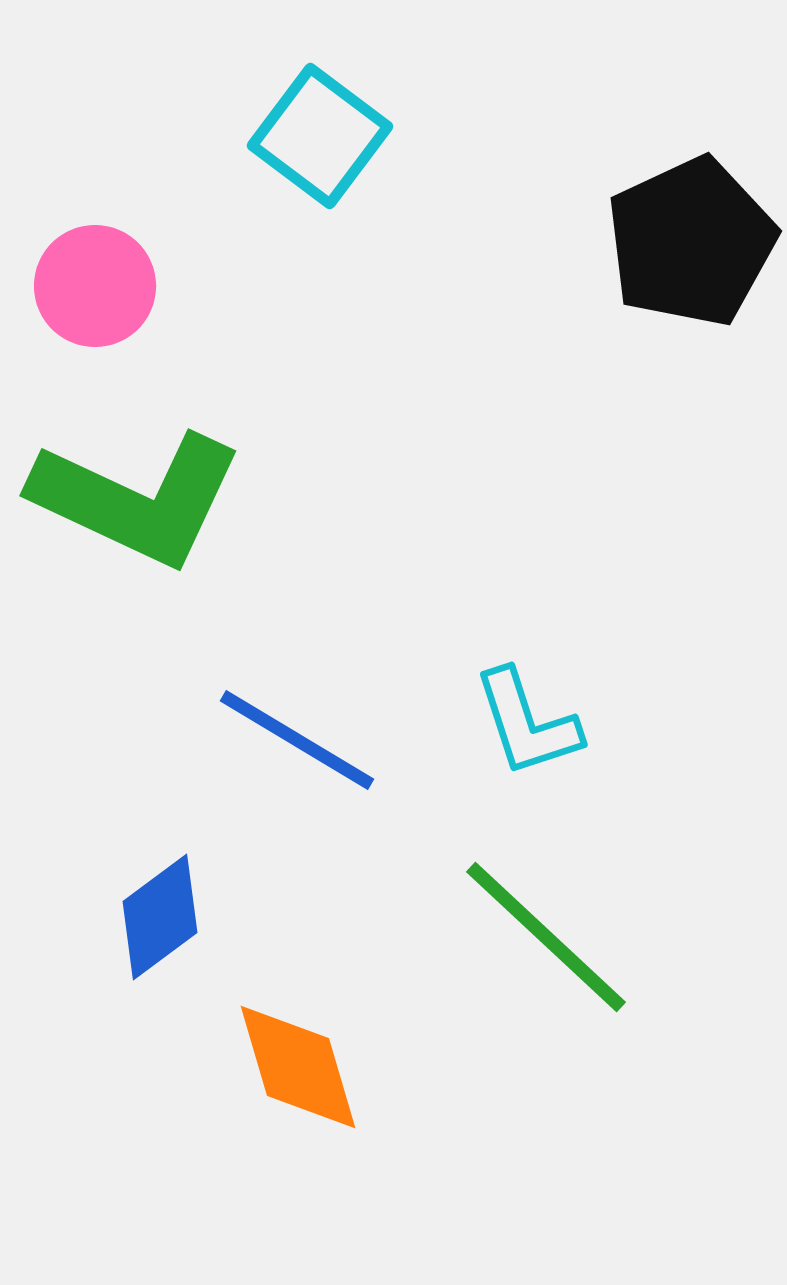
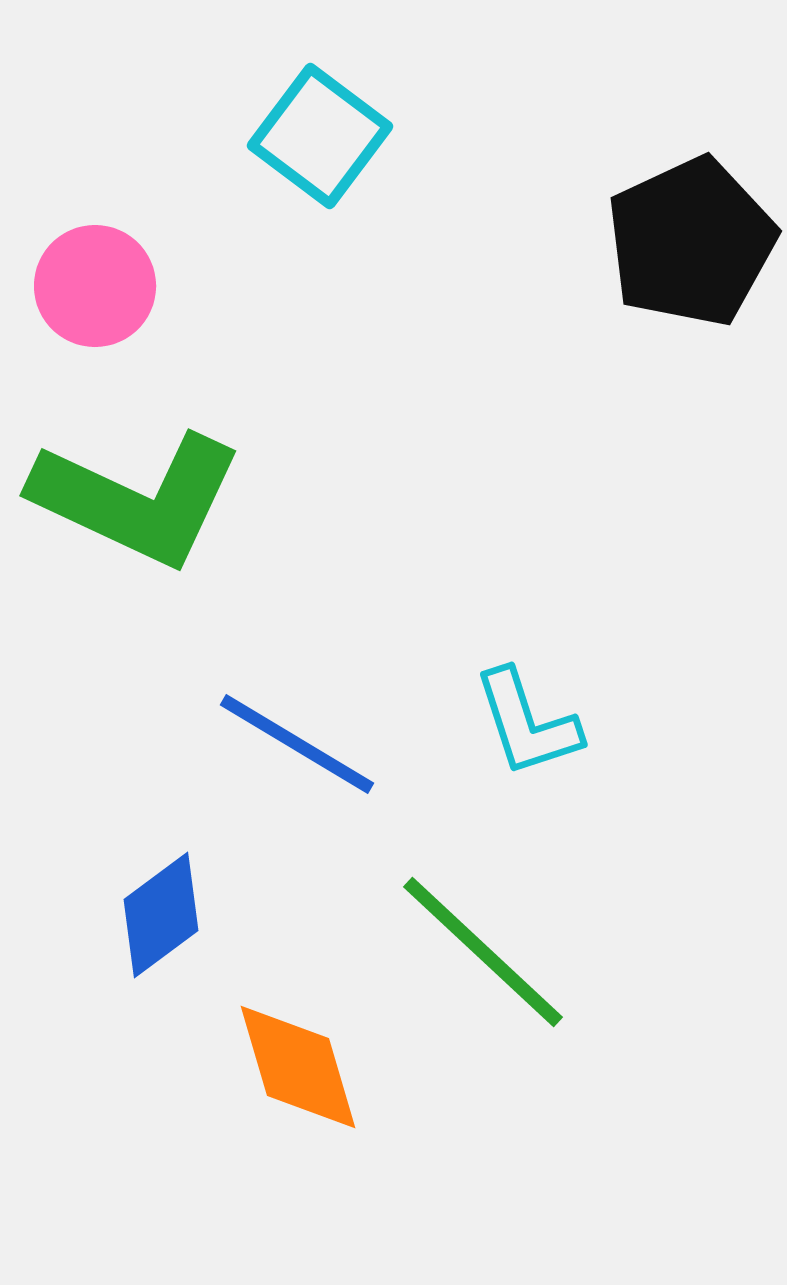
blue line: moved 4 px down
blue diamond: moved 1 px right, 2 px up
green line: moved 63 px left, 15 px down
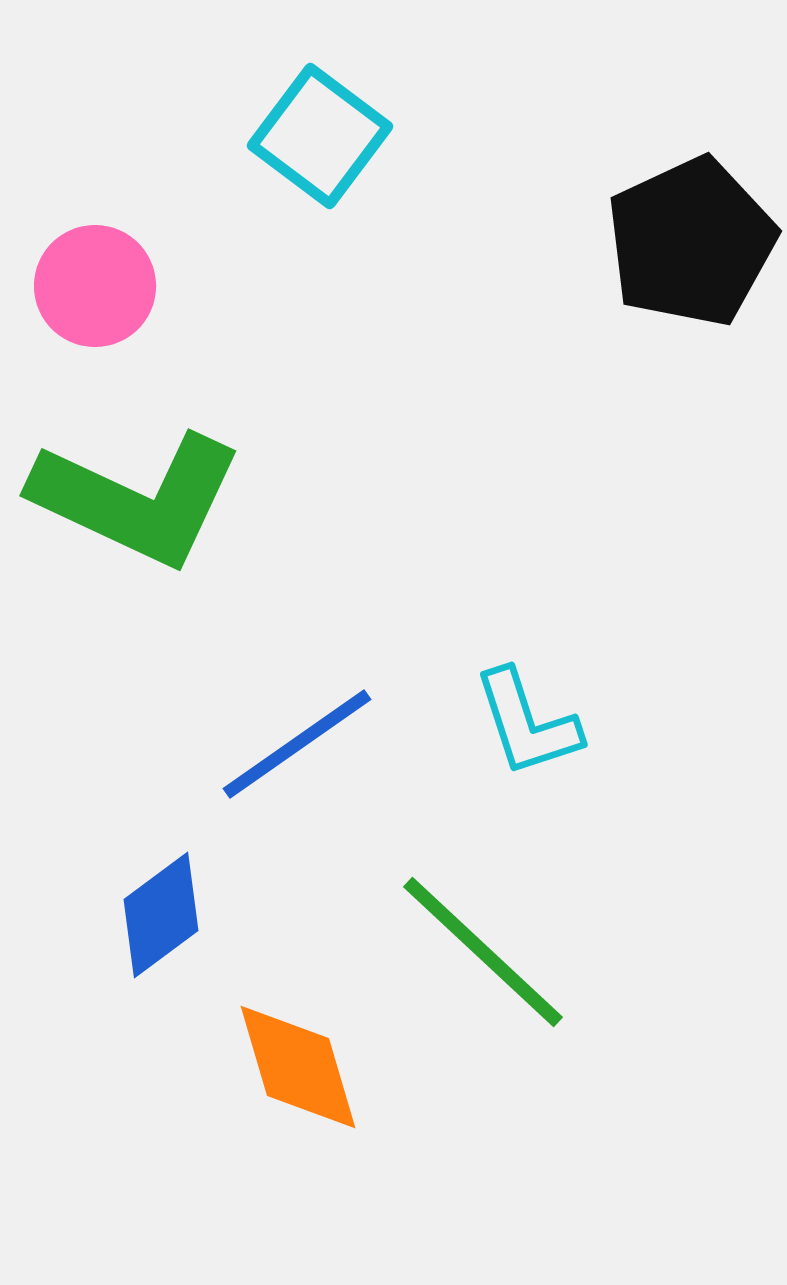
blue line: rotated 66 degrees counterclockwise
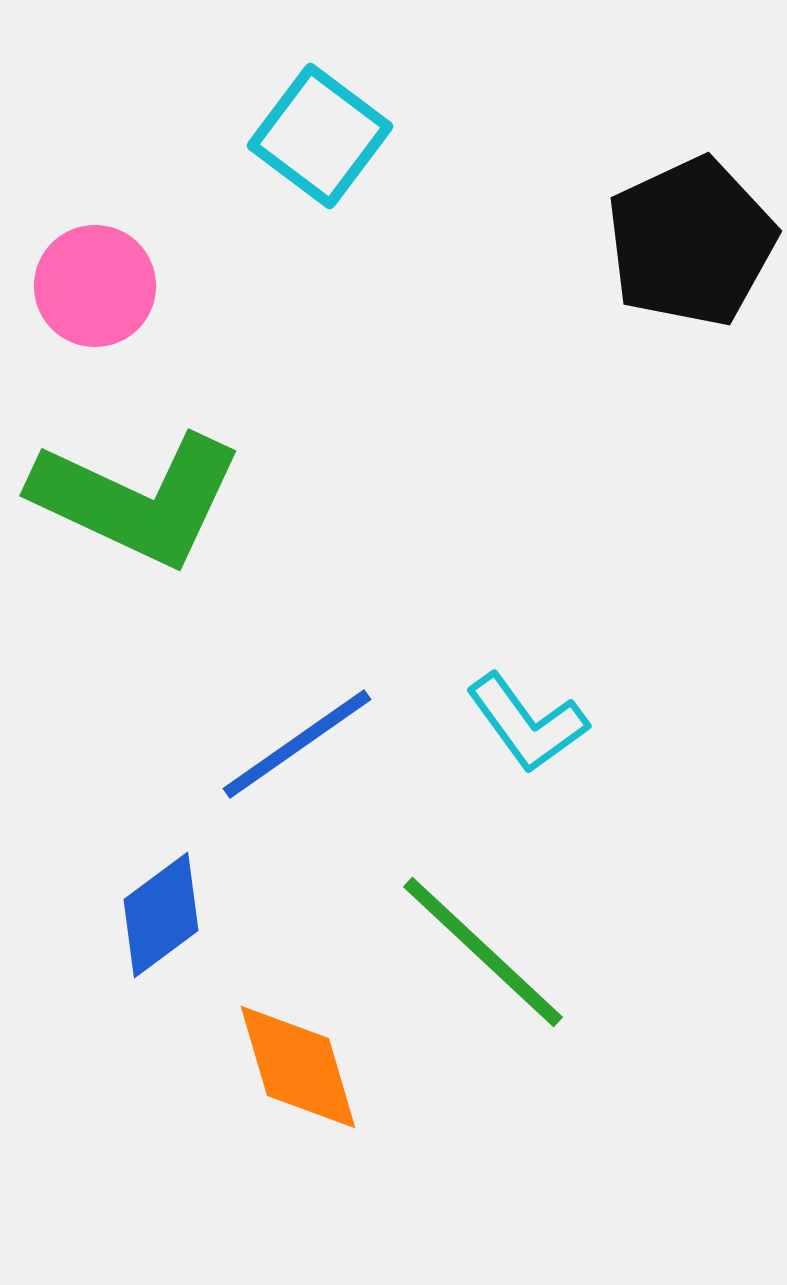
cyan L-shape: rotated 18 degrees counterclockwise
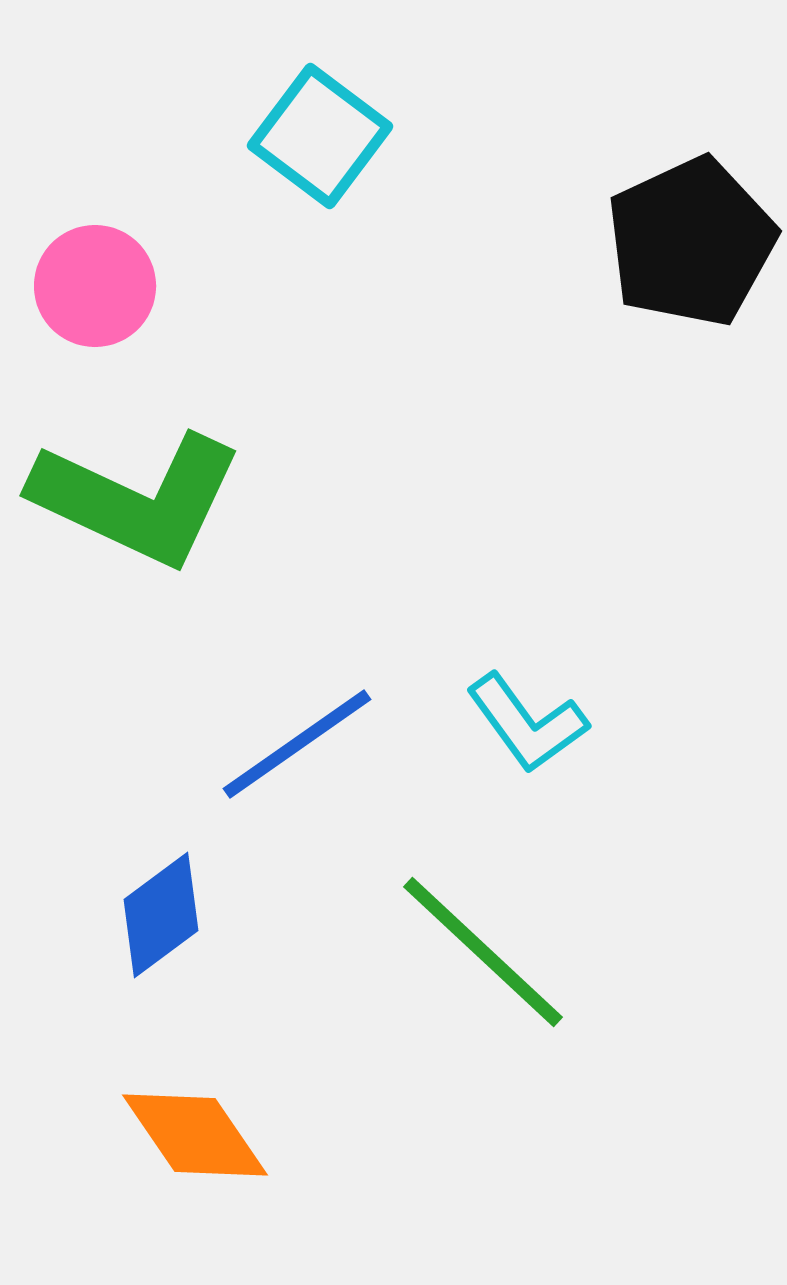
orange diamond: moved 103 px left, 68 px down; rotated 18 degrees counterclockwise
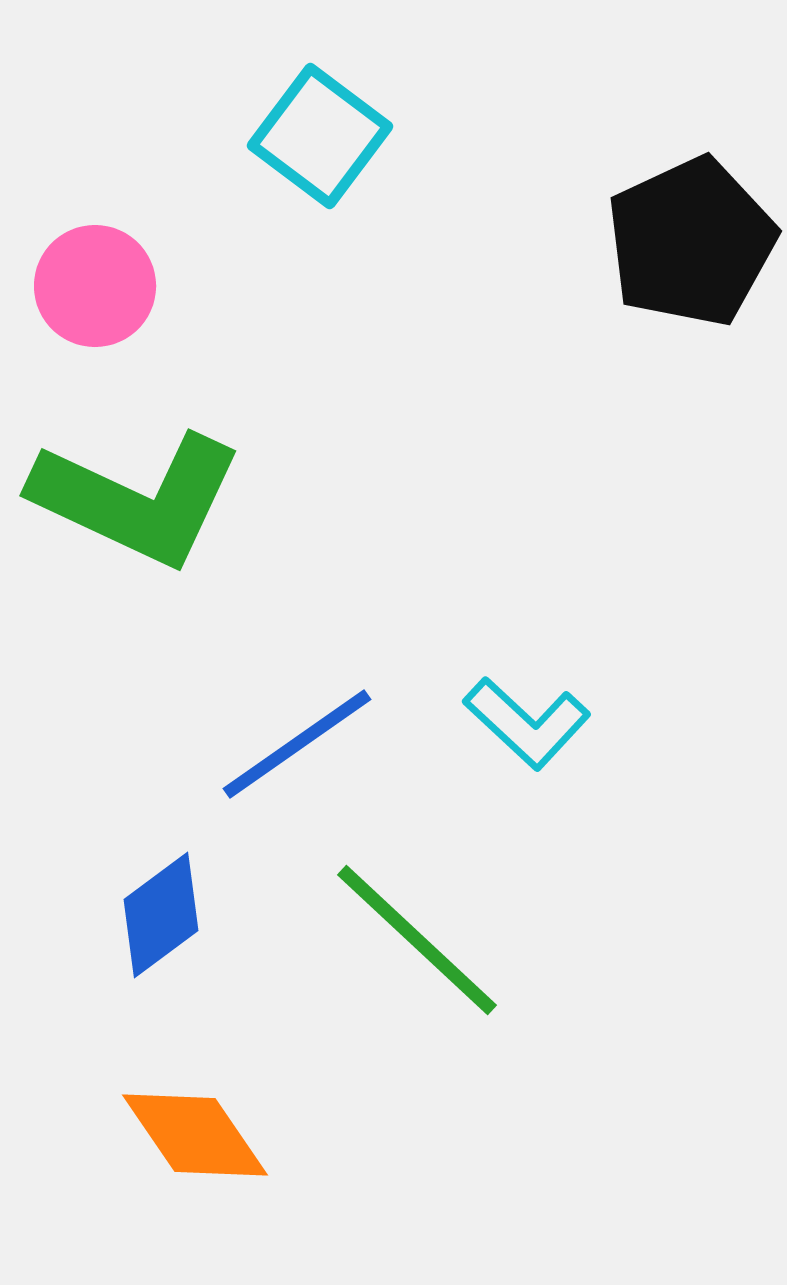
cyan L-shape: rotated 11 degrees counterclockwise
green line: moved 66 px left, 12 px up
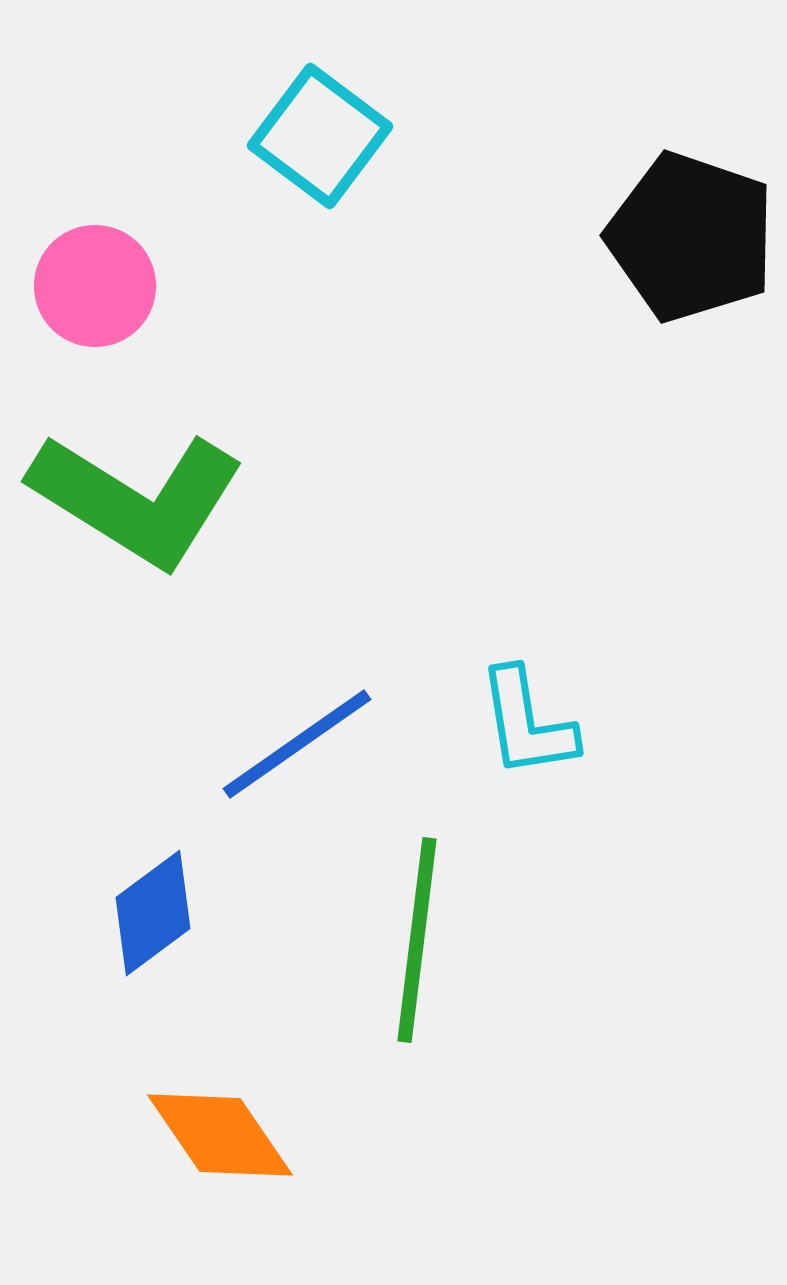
black pentagon: moved 5 px up; rotated 28 degrees counterclockwise
green L-shape: rotated 7 degrees clockwise
cyan L-shape: rotated 38 degrees clockwise
blue diamond: moved 8 px left, 2 px up
green line: rotated 54 degrees clockwise
orange diamond: moved 25 px right
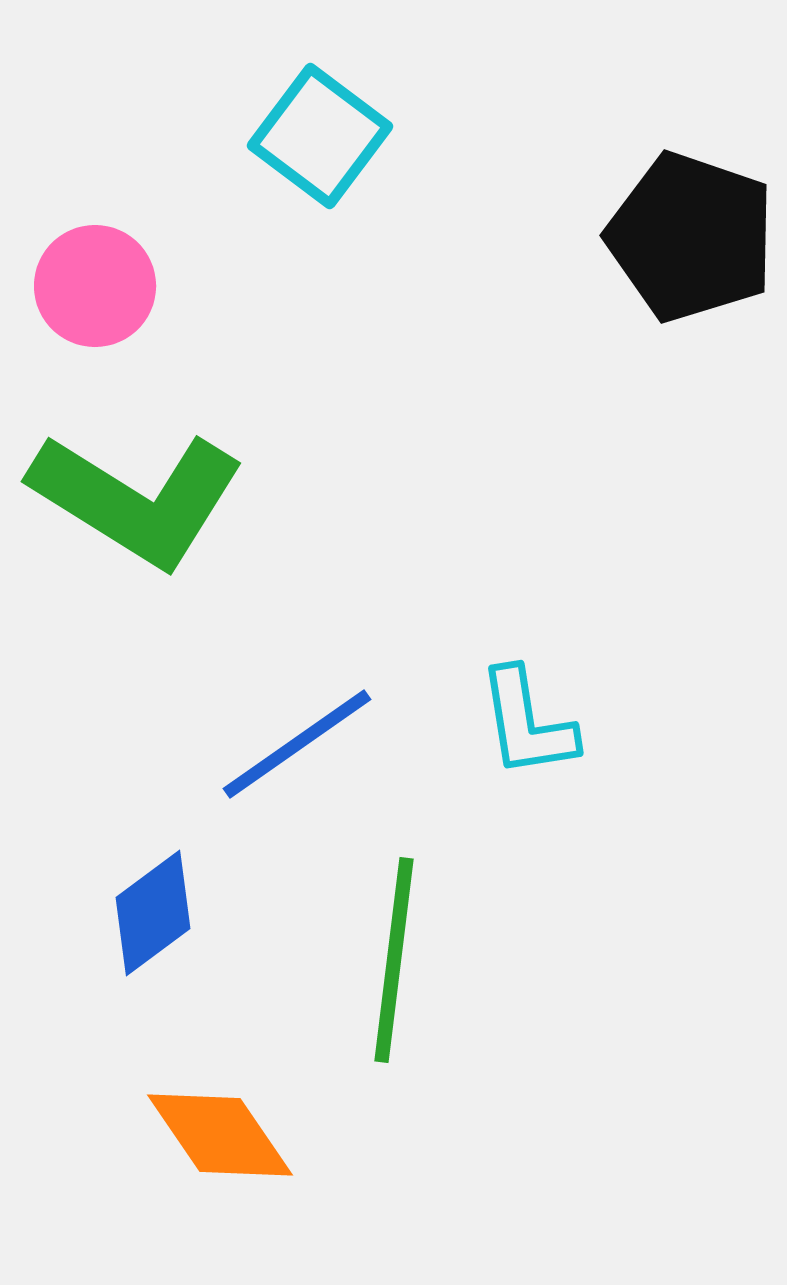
green line: moved 23 px left, 20 px down
